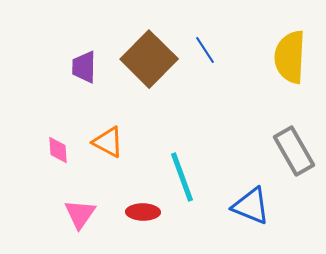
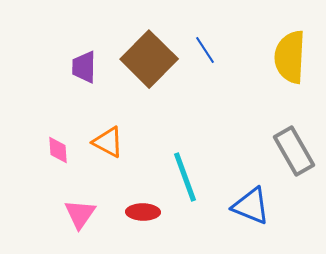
cyan line: moved 3 px right
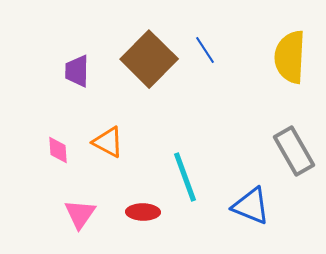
purple trapezoid: moved 7 px left, 4 px down
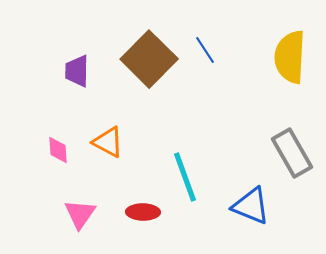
gray rectangle: moved 2 px left, 2 px down
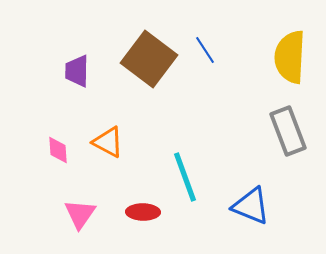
brown square: rotated 8 degrees counterclockwise
gray rectangle: moved 4 px left, 22 px up; rotated 9 degrees clockwise
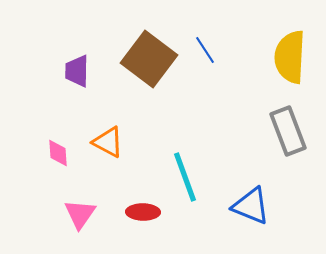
pink diamond: moved 3 px down
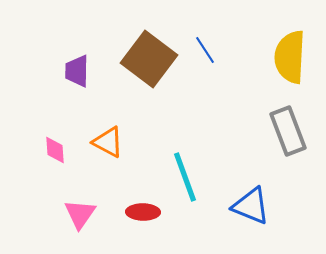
pink diamond: moved 3 px left, 3 px up
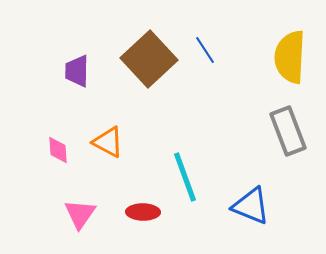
brown square: rotated 10 degrees clockwise
pink diamond: moved 3 px right
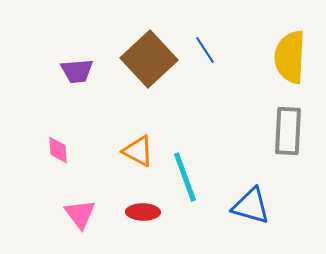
purple trapezoid: rotated 96 degrees counterclockwise
gray rectangle: rotated 24 degrees clockwise
orange triangle: moved 30 px right, 9 px down
blue triangle: rotated 6 degrees counterclockwise
pink triangle: rotated 12 degrees counterclockwise
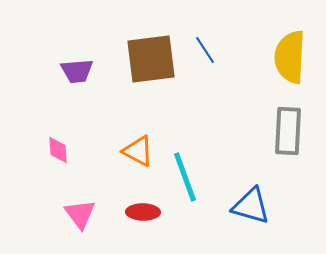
brown square: moved 2 px right; rotated 36 degrees clockwise
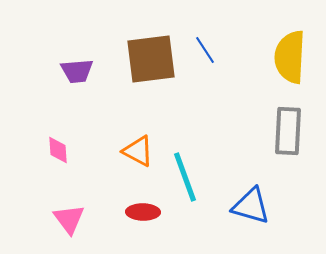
pink triangle: moved 11 px left, 5 px down
